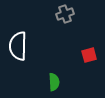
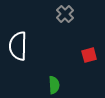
gray cross: rotated 24 degrees counterclockwise
green semicircle: moved 3 px down
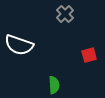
white semicircle: moved 1 px right, 1 px up; rotated 72 degrees counterclockwise
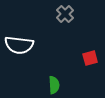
white semicircle: rotated 12 degrees counterclockwise
red square: moved 1 px right, 3 px down
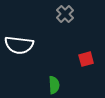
red square: moved 4 px left, 1 px down
